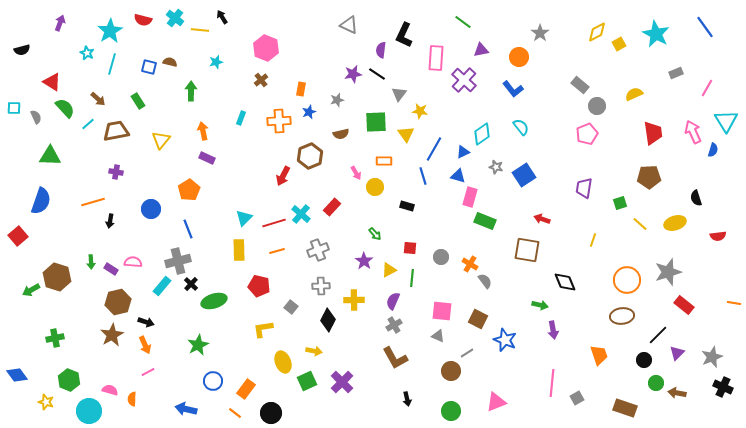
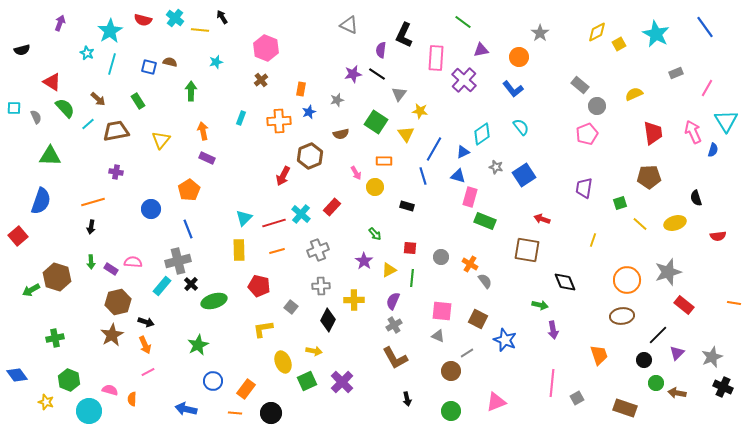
green square at (376, 122): rotated 35 degrees clockwise
black arrow at (110, 221): moved 19 px left, 6 px down
orange line at (235, 413): rotated 32 degrees counterclockwise
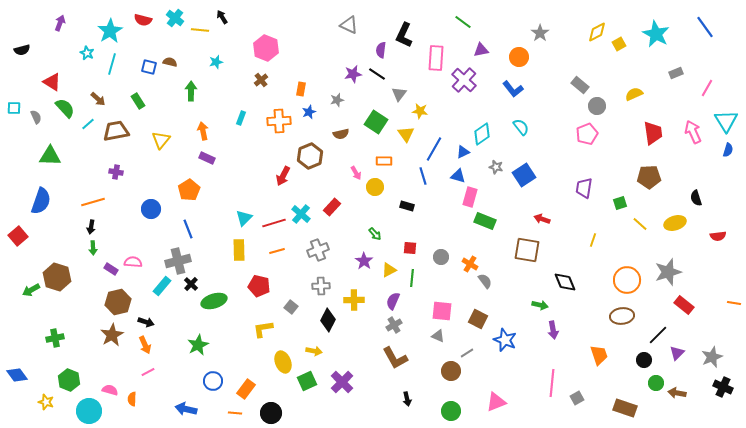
blue semicircle at (713, 150): moved 15 px right
green arrow at (91, 262): moved 2 px right, 14 px up
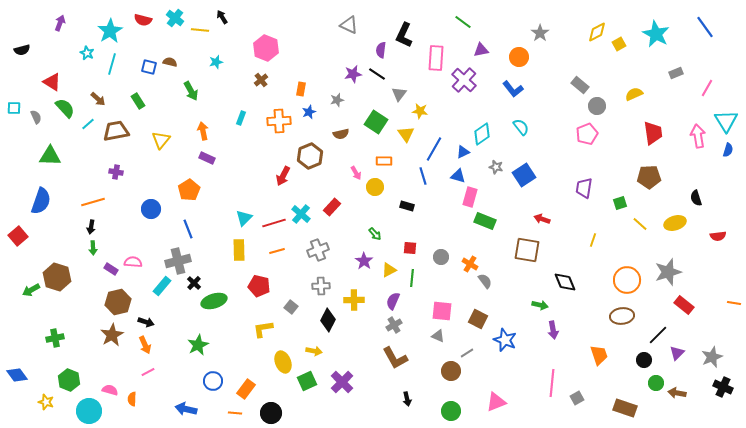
green arrow at (191, 91): rotated 150 degrees clockwise
pink arrow at (693, 132): moved 5 px right, 4 px down; rotated 15 degrees clockwise
black cross at (191, 284): moved 3 px right, 1 px up
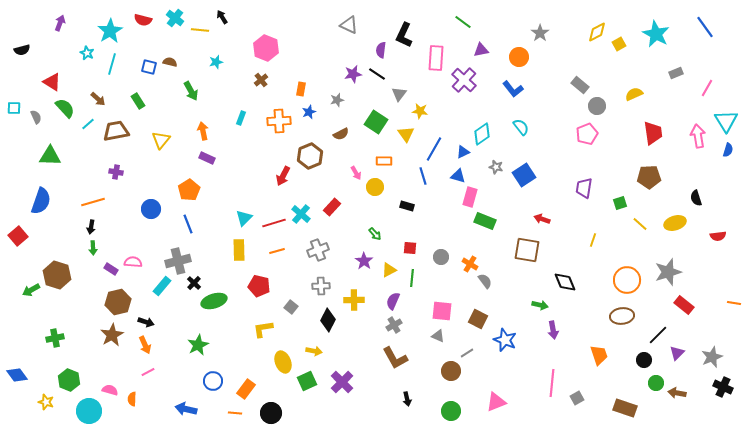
brown semicircle at (341, 134): rotated 14 degrees counterclockwise
blue line at (188, 229): moved 5 px up
brown hexagon at (57, 277): moved 2 px up
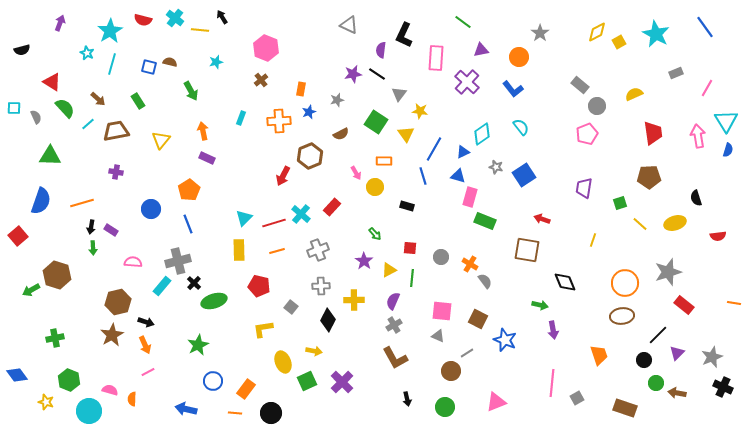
yellow square at (619, 44): moved 2 px up
purple cross at (464, 80): moved 3 px right, 2 px down
orange line at (93, 202): moved 11 px left, 1 px down
purple rectangle at (111, 269): moved 39 px up
orange circle at (627, 280): moved 2 px left, 3 px down
green circle at (451, 411): moved 6 px left, 4 px up
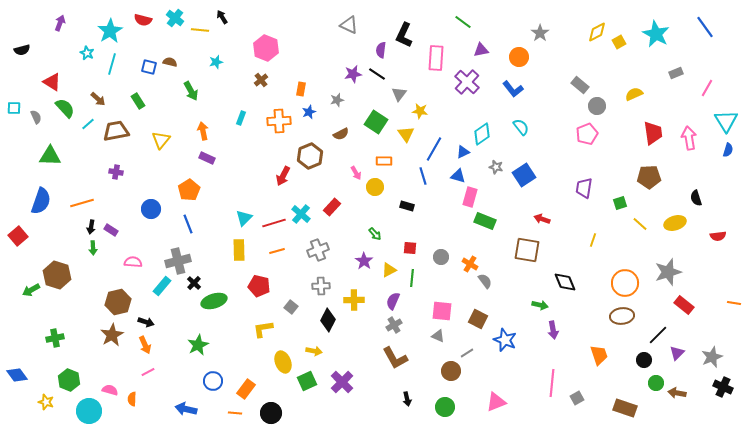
pink arrow at (698, 136): moved 9 px left, 2 px down
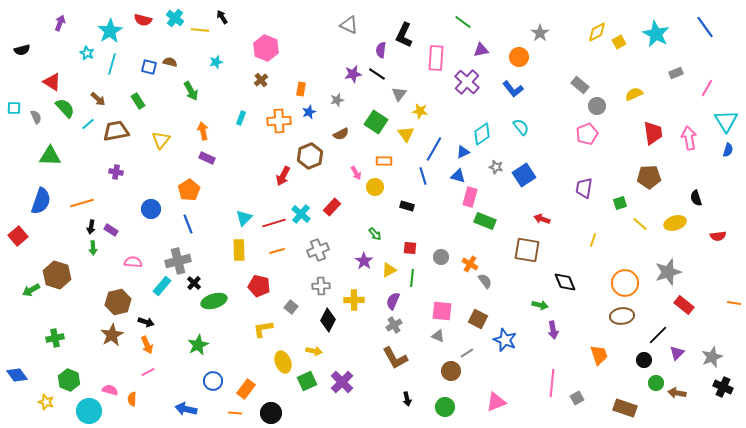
orange arrow at (145, 345): moved 2 px right
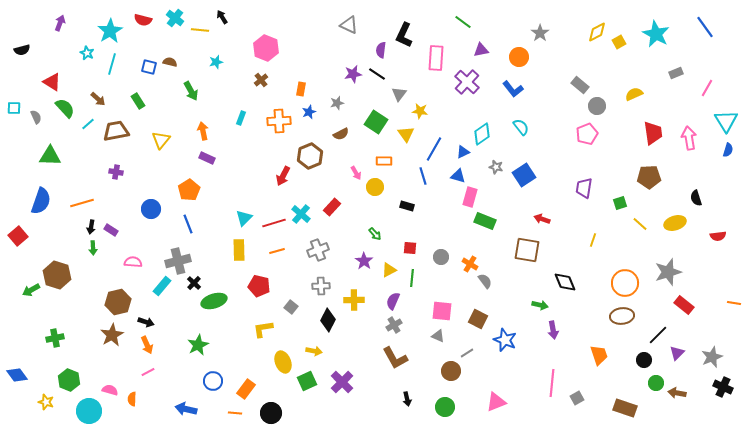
gray star at (337, 100): moved 3 px down
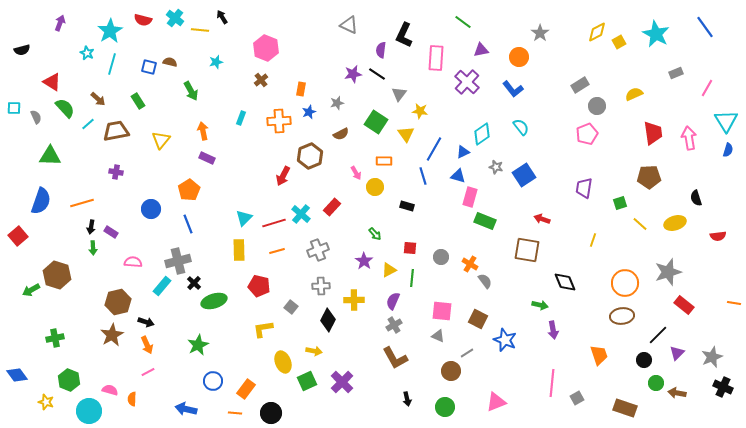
gray rectangle at (580, 85): rotated 72 degrees counterclockwise
purple rectangle at (111, 230): moved 2 px down
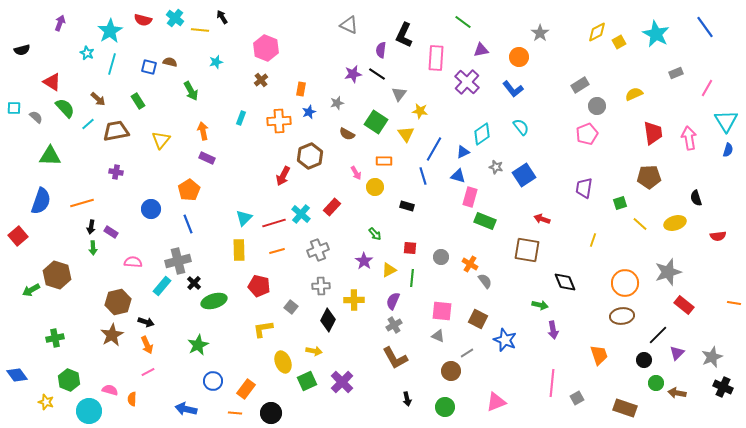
gray semicircle at (36, 117): rotated 24 degrees counterclockwise
brown semicircle at (341, 134): moved 6 px right; rotated 56 degrees clockwise
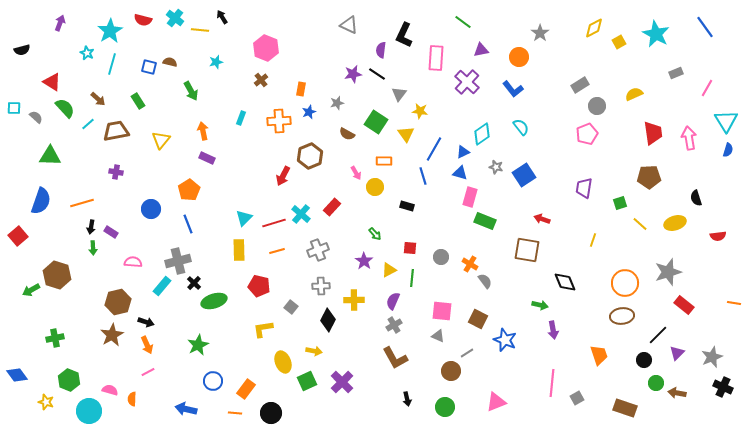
yellow diamond at (597, 32): moved 3 px left, 4 px up
blue triangle at (458, 176): moved 2 px right, 3 px up
